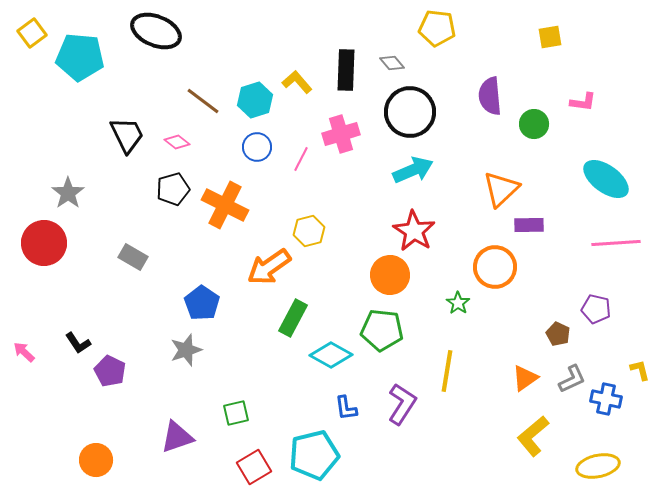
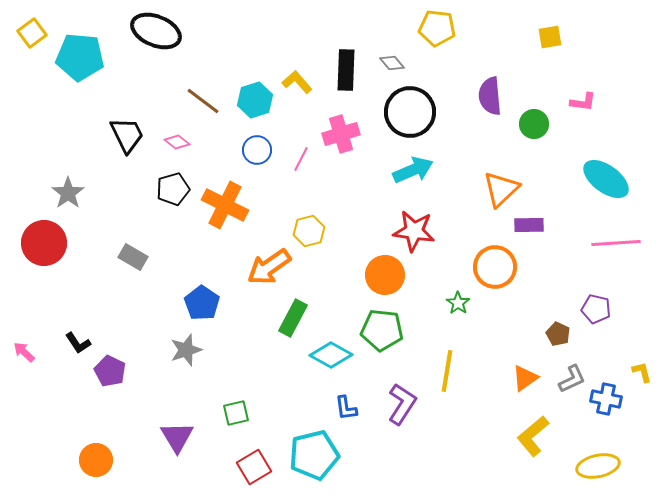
blue circle at (257, 147): moved 3 px down
red star at (414, 231): rotated 24 degrees counterclockwise
orange circle at (390, 275): moved 5 px left
yellow L-shape at (640, 370): moved 2 px right, 2 px down
purple triangle at (177, 437): rotated 42 degrees counterclockwise
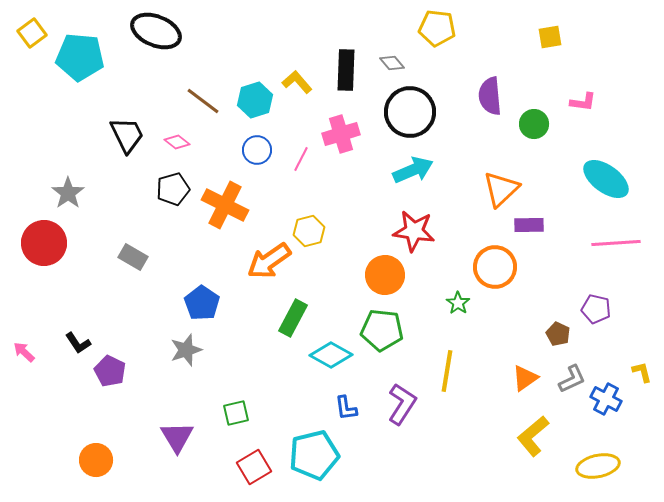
orange arrow at (269, 267): moved 6 px up
blue cross at (606, 399): rotated 16 degrees clockwise
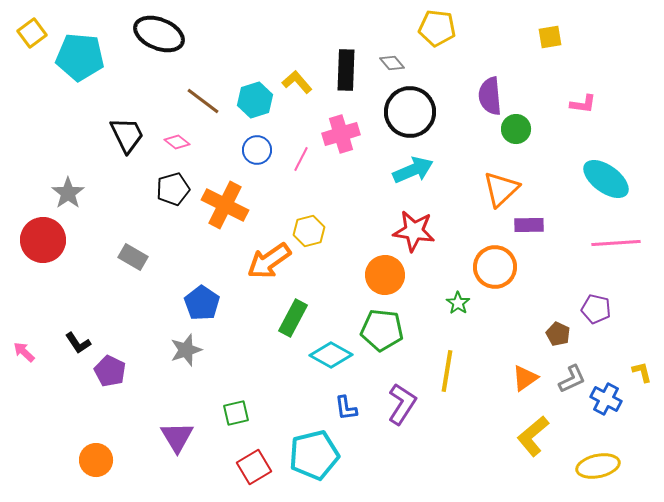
black ellipse at (156, 31): moved 3 px right, 3 px down
pink L-shape at (583, 102): moved 2 px down
green circle at (534, 124): moved 18 px left, 5 px down
red circle at (44, 243): moved 1 px left, 3 px up
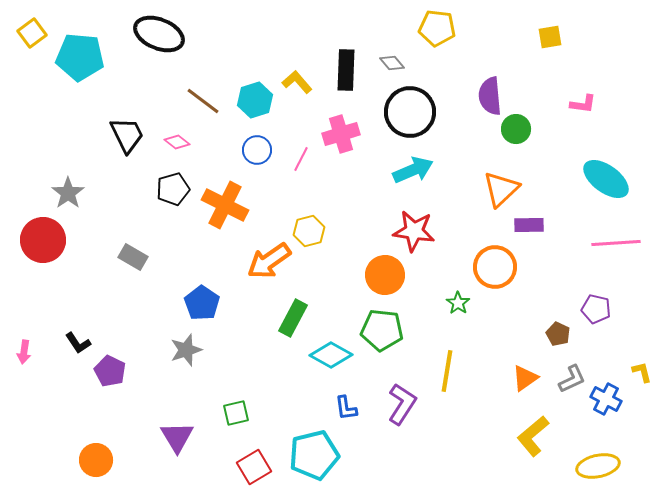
pink arrow at (24, 352): rotated 125 degrees counterclockwise
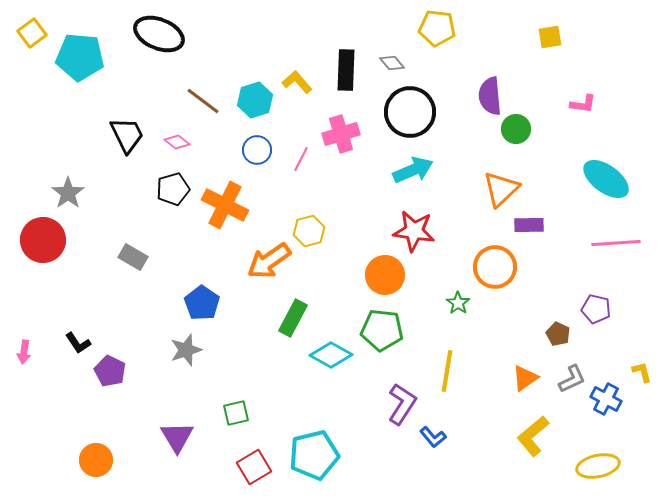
blue L-shape at (346, 408): moved 87 px right, 29 px down; rotated 32 degrees counterclockwise
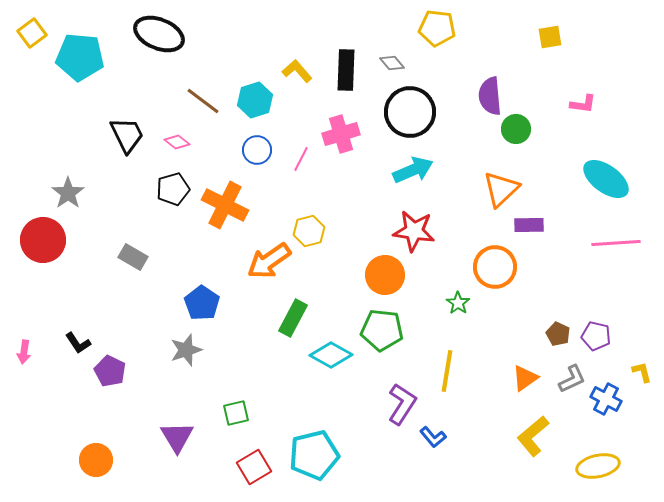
yellow L-shape at (297, 82): moved 11 px up
purple pentagon at (596, 309): moved 27 px down
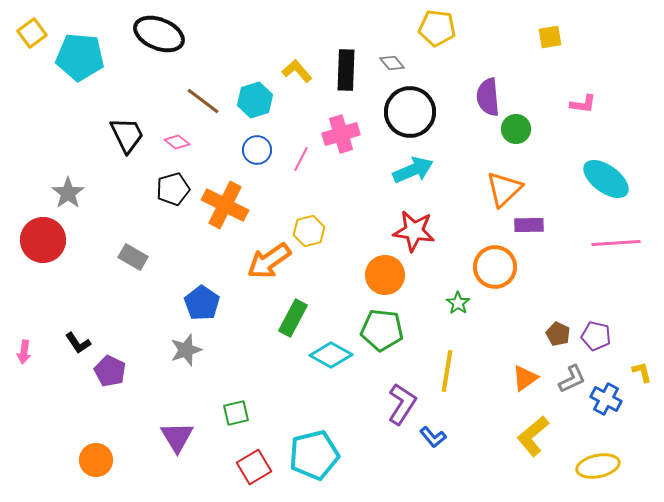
purple semicircle at (490, 96): moved 2 px left, 1 px down
orange triangle at (501, 189): moved 3 px right
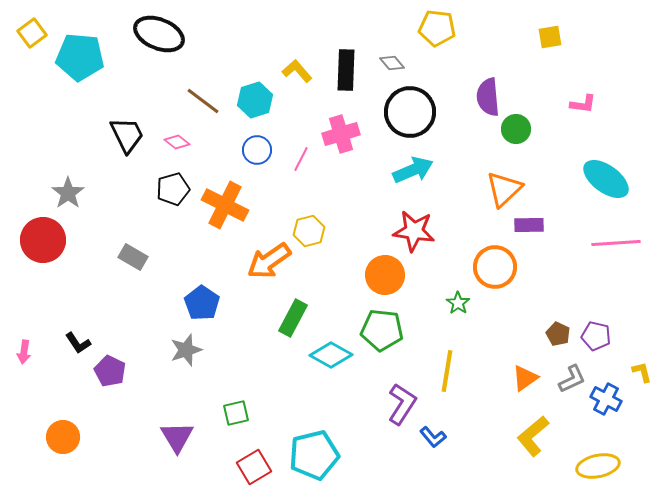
orange circle at (96, 460): moved 33 px left, 23 px up
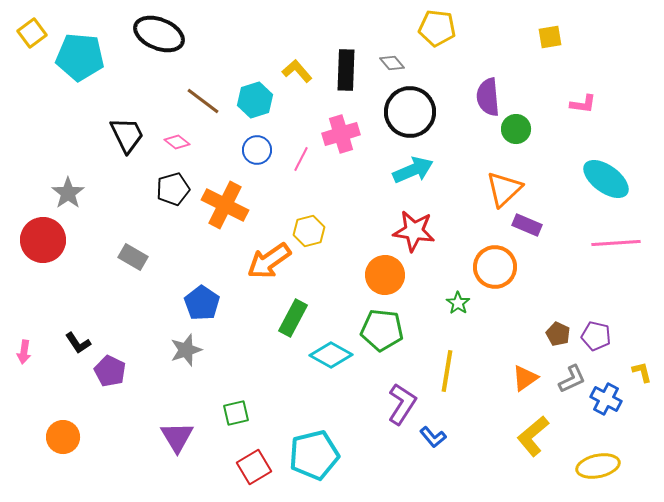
purple rectangle at (529, 225): moved 2 px left; rotated 24 degrees clockwise
